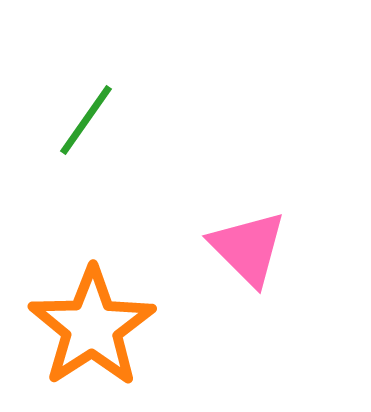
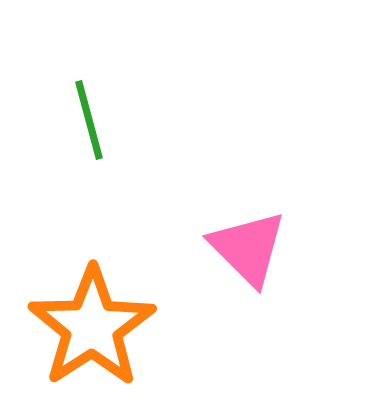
green line: moved 3 px right; rotated 50 degrees counterclockwise
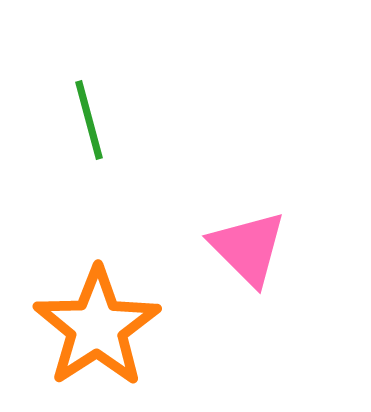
orange star: moved 5 px right
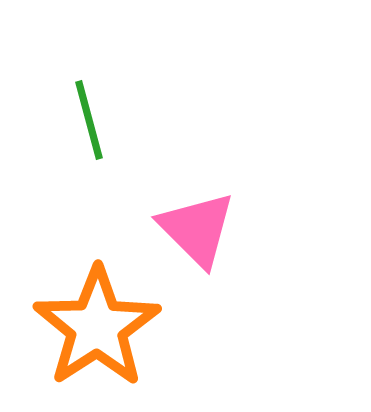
pink triangle: moved 51 px left, 19 px up
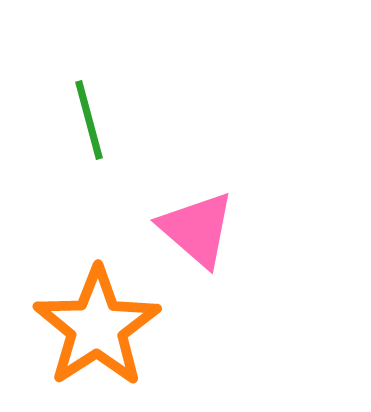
pink triangle: rotated 4 degrees counterclockwise
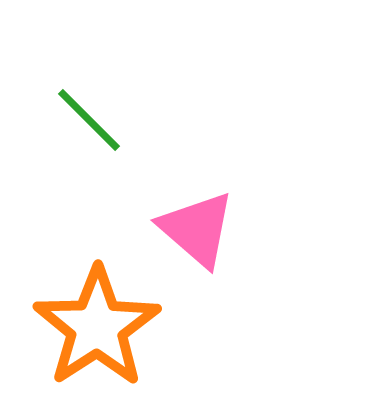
green line: rotated 30 degrees counterclockwise
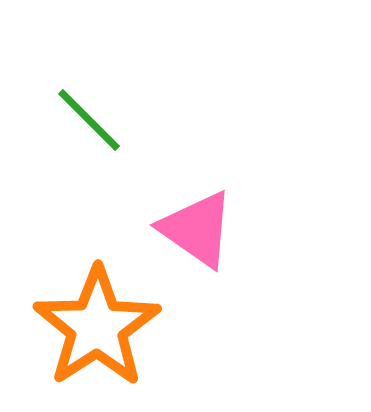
pink triangle: rotated 6 degrees counterclockwise
